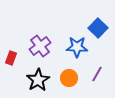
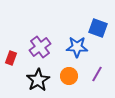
blue square: rotated 24 degrees counterclockwise
purple cross: moved 1 px down
orange circle: moved 2 px up
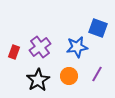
blue star: rotated 10 degrees counterclockwise
red rectangle: moved 3 px right, 6 px up
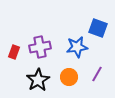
purple cross: rotated 25 degrees clockwise
orange circle: moved 1 px down
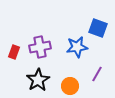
orange circle: moved 1 px right, 9 px down
